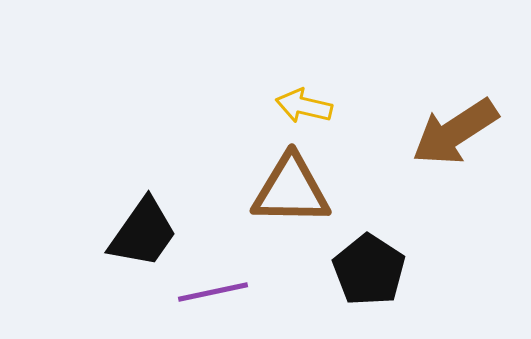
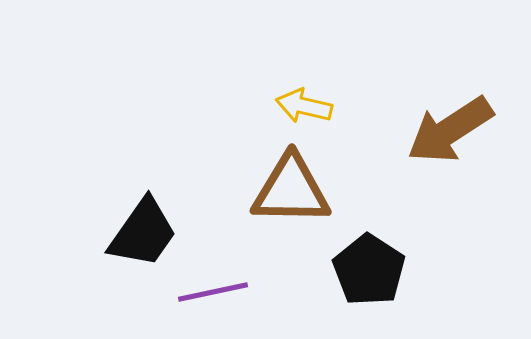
brown arrow: moved 5 px left, 2 px up
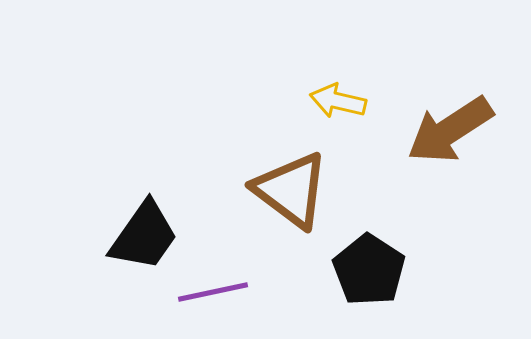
yellow arrow: moved 34 px right, 5 px up
brown triangle: rotated 36 degrees clockwise
black trapezoid: moved 1 px right, 3 px down
